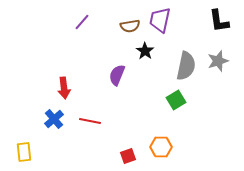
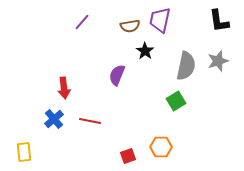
green square: moved 1 px down
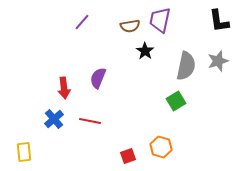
purple semicircle: moved 19 px left, 3 px down
orange hexagon: rotated 15 degrees clockwise
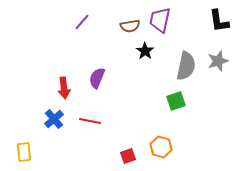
purple semicircle: moved 1 px left
green square: rotated 12 degrees clockwise
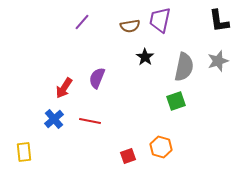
black star: moved 6 px down
gray semicircle: moved 2 px left, 1 px down
red arrow: rotated 40 degrees clockwise
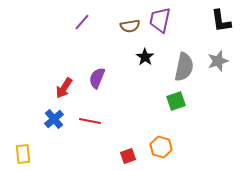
black L-shape: moved 2 px right
yellow rectangle: moved 1 px left, 2 px down
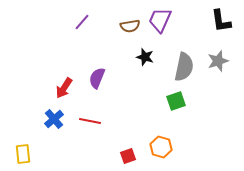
purple trapezoid: rotated 12 degrees clockwise
black star: rotated 18 degrees counterclockwise
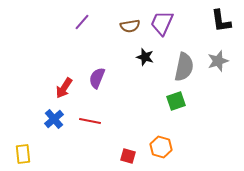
purple trapezoid: moved 2 px right, 3 px down
red square: rotated 35 degrees clockwise
